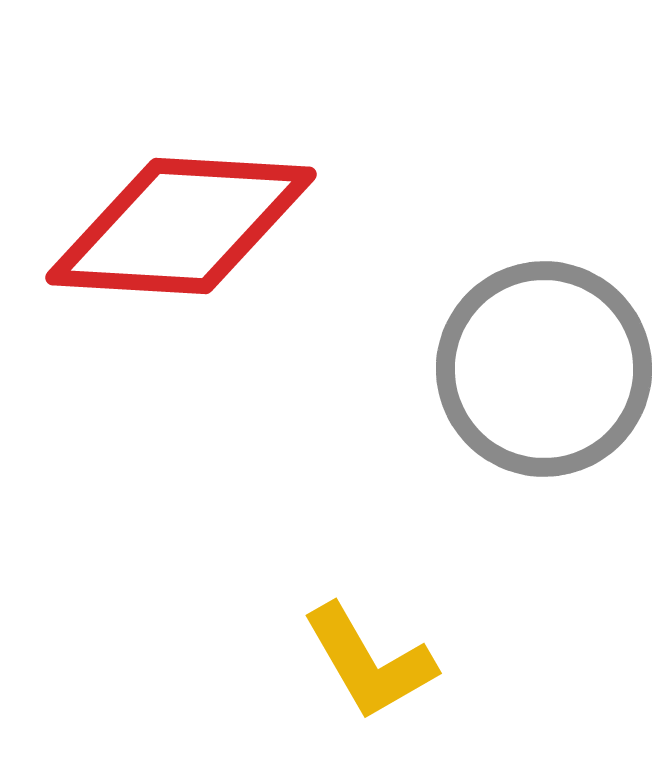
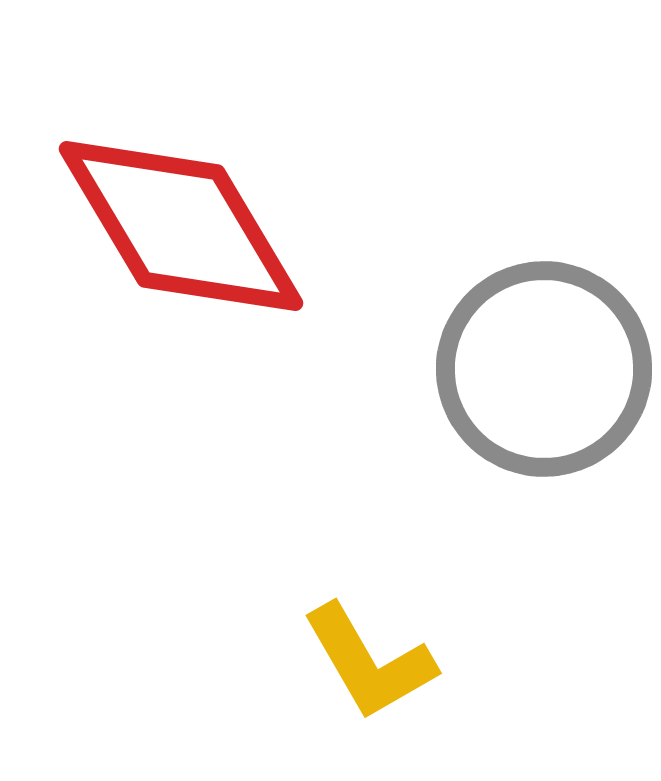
red diamond: rotated 56 degrees clockwise
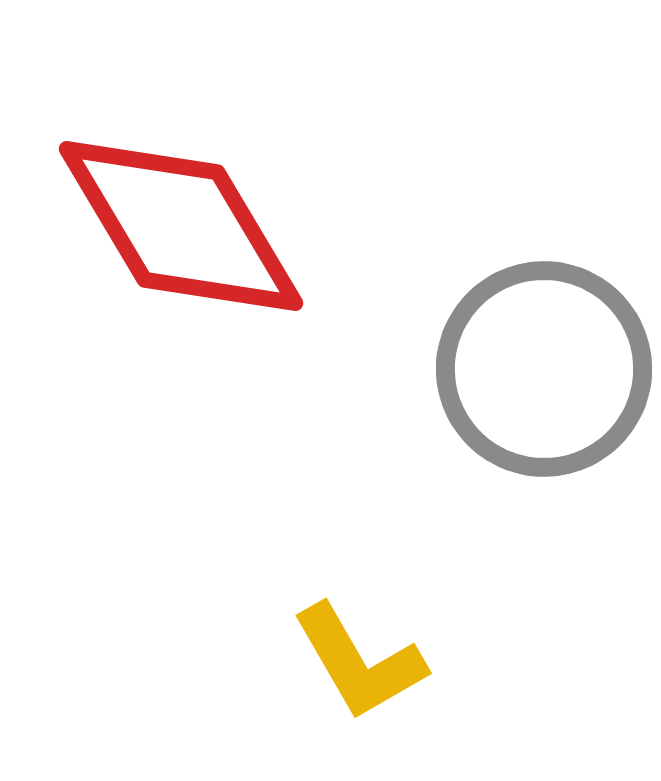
yellow L-shape: moved 10 px left
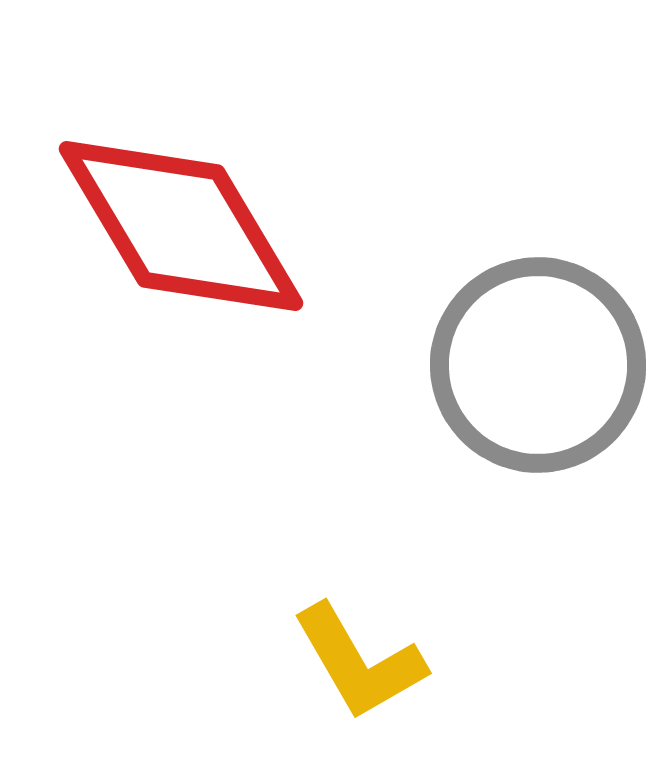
gray circle: moved 6 px left, 4 px up
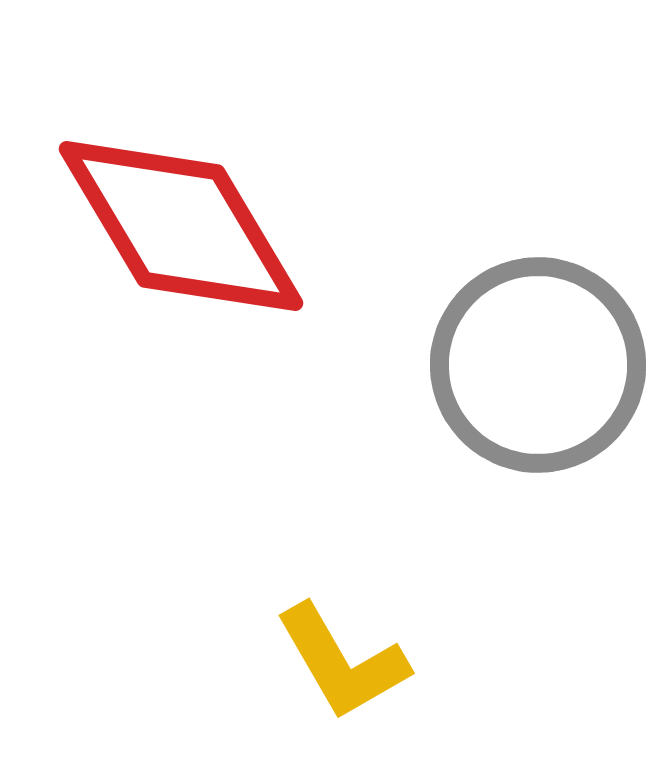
yellow L-shape: moved 17 px left
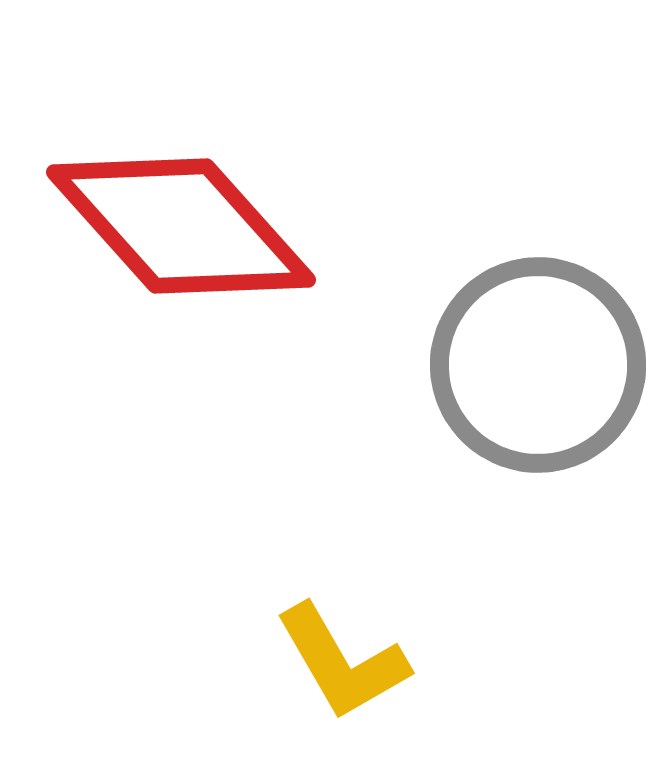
red diamond: rotated 11 degrees counterclockwise
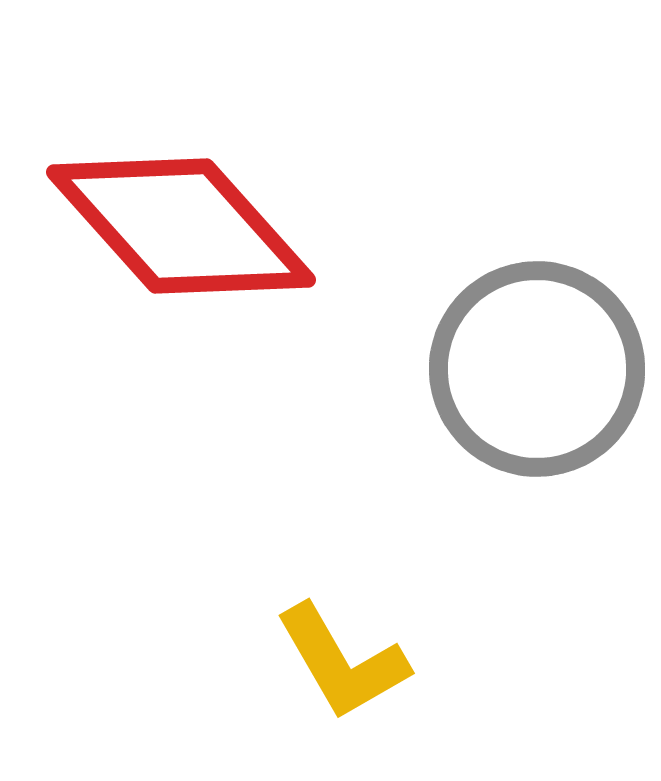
gray circle: moved 1 px left, 4 px down
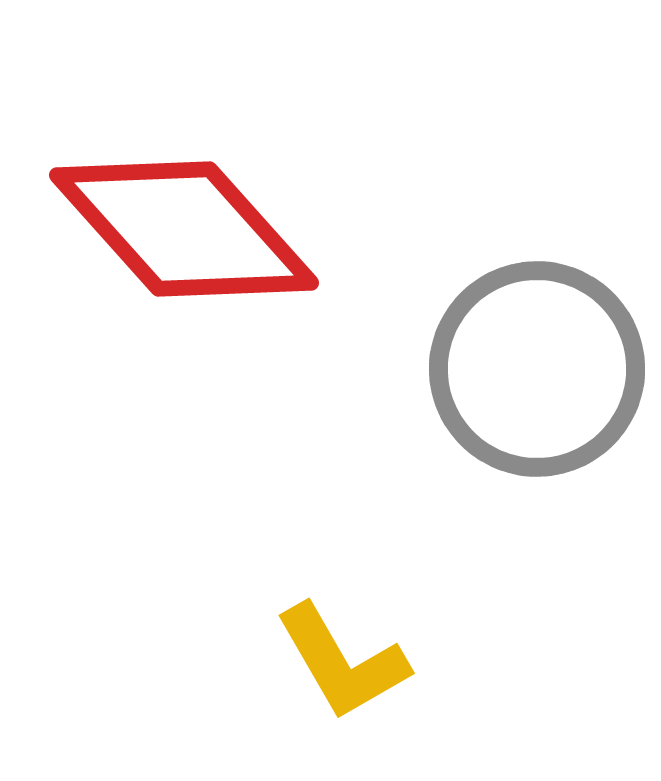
red diamond: moved 3 px right, 3 px down
